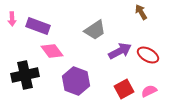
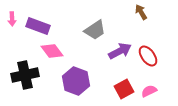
red ellipse: moved 1 px down; rotated 25 degrees clockwise
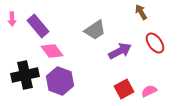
purple rectangle: rotated 30 degrees clockwise
red ellipse: moved 7 px right, 13 px up
purple hexagon: moved 16 px left
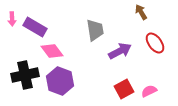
purple rectangle: moved 3 px left, 1 px down; rotated 20 degrees counterclockwise
gray trapezoid: rotated 65 degrees counterclockwise
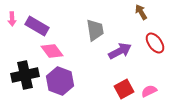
purple rectangle: moved 2 px right, 1 px up
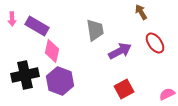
pink diamond: rotated 50 degrees clockwise
pink semicircle: moved 18 px right, 3 px down
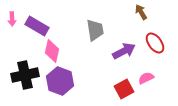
purple arrow: moved 4 px right
pink semicircle: moved 21 px left, 16 px up
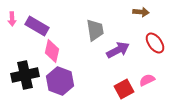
brown arrow: rotated 126 degrees clockwise
purple arrow: moved 6 px left, 1 px up
pink semicircle: moved 1 px right, 2 px down
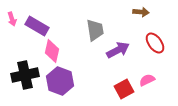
pink arrow: rotated 16 degrees counterclockwise
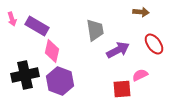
red ellipse: moved 1 px left, 1 px down
pink semicircle: moved 7 px left, 5 px up
red square: moved 2 px left; rotated 24 degrees clockwise
